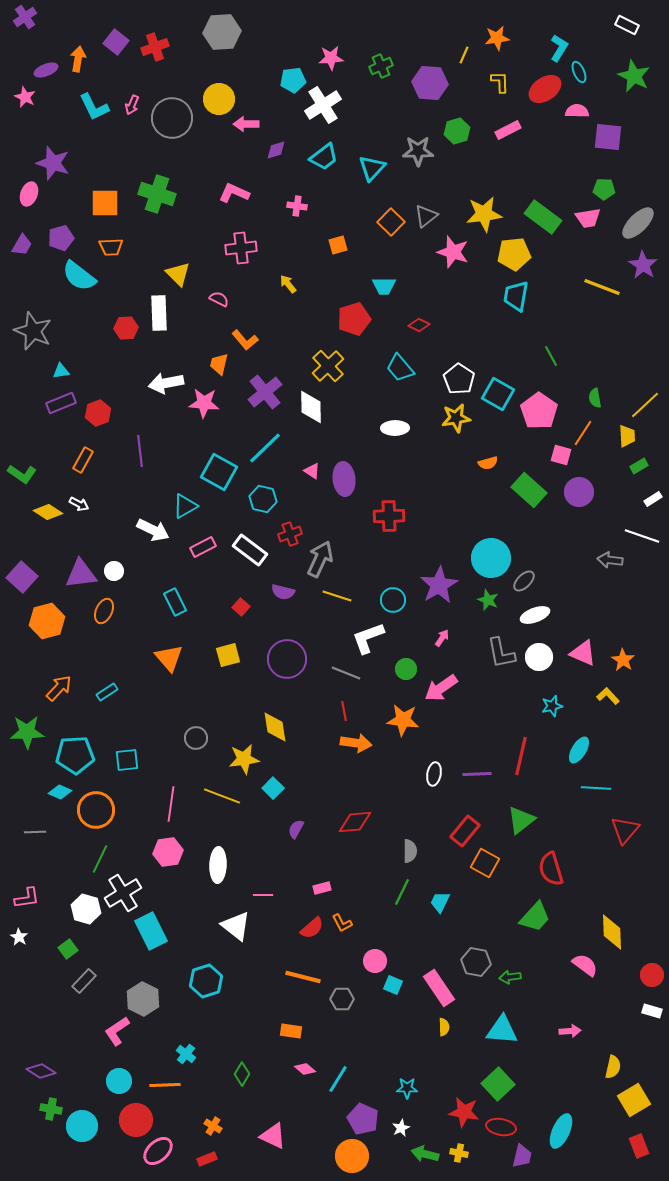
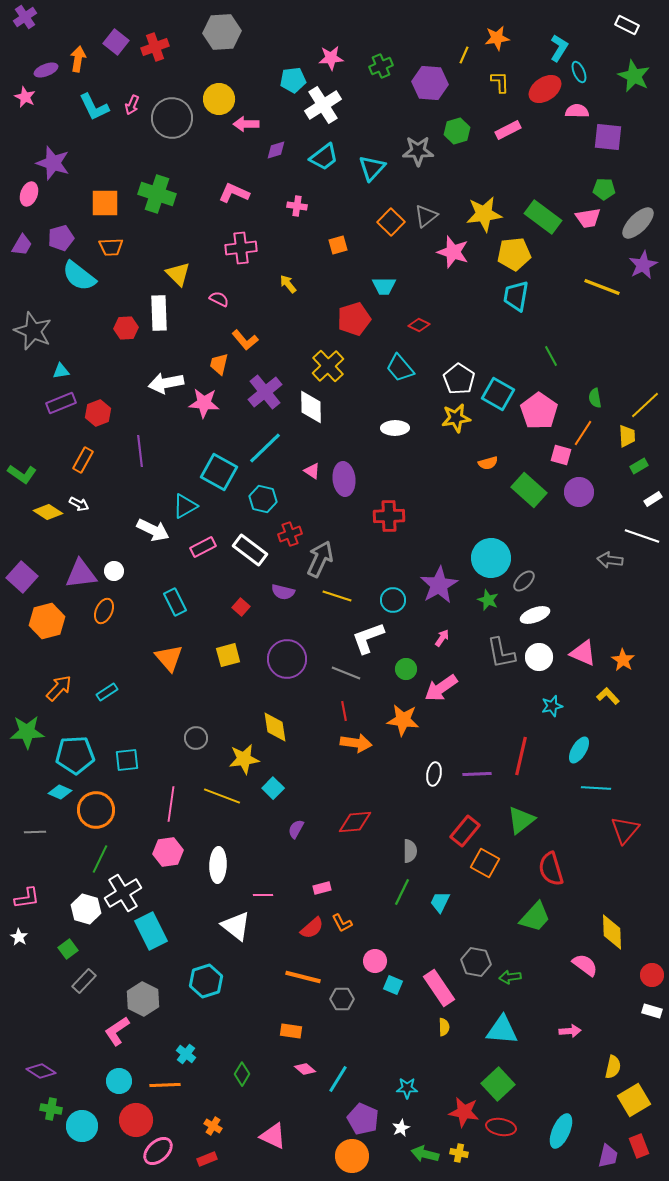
purple star at (643, 265): rotated 12 degrees clockwise
purple trapezoid at (522, 1156): moved 86 px right
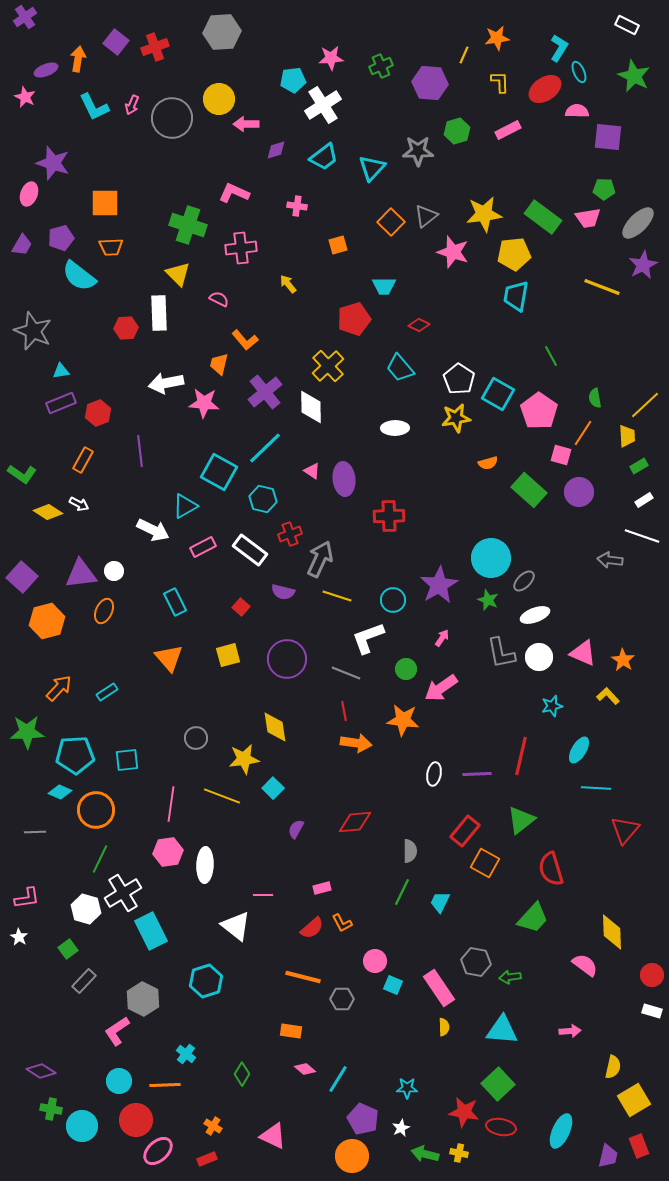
green cross at (157, 194): moved 31 px right, 31 px down
white rectangle at (653, 499): moved 9 px left, 1 px down
white ellipse at (218, 865): moved 13 px left
green trapezoid at (535, 917): moved 2 px left, 1 px down
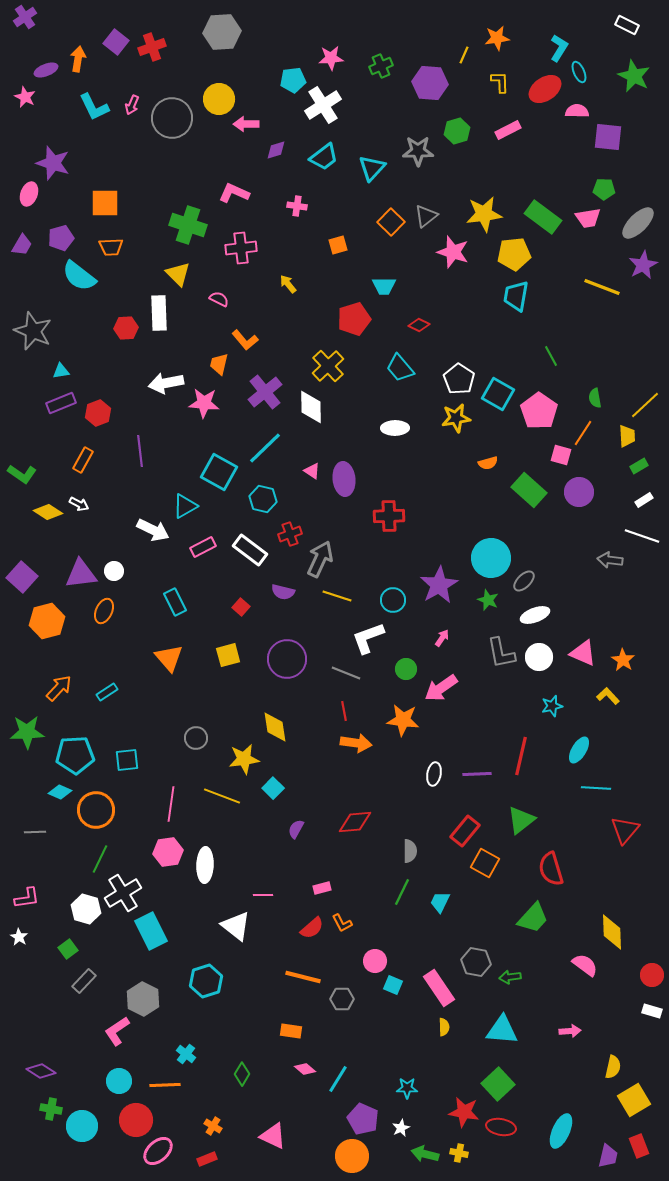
red cross at (155, 47): moved 3 px left
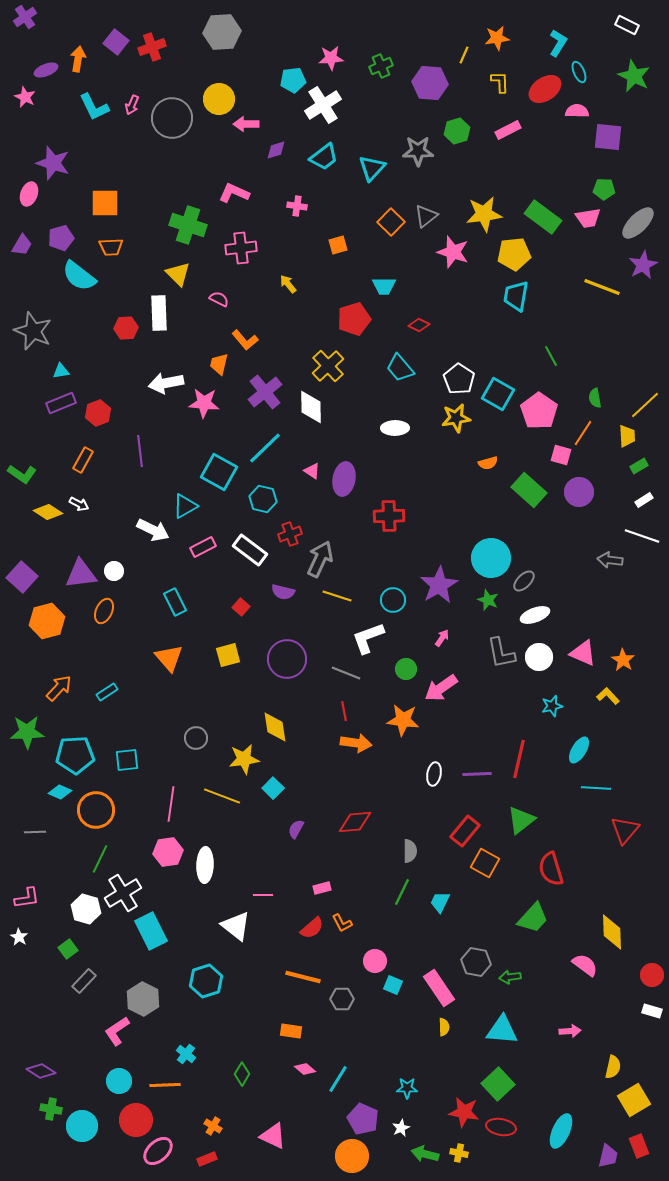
cyan L-shape at (559, 48): moved 1 px left, 5 px up
purple ellipse at (344, 479): rotated 16 degrees clockwise
red line at (521, 756): moved 2 px left, 3 px down
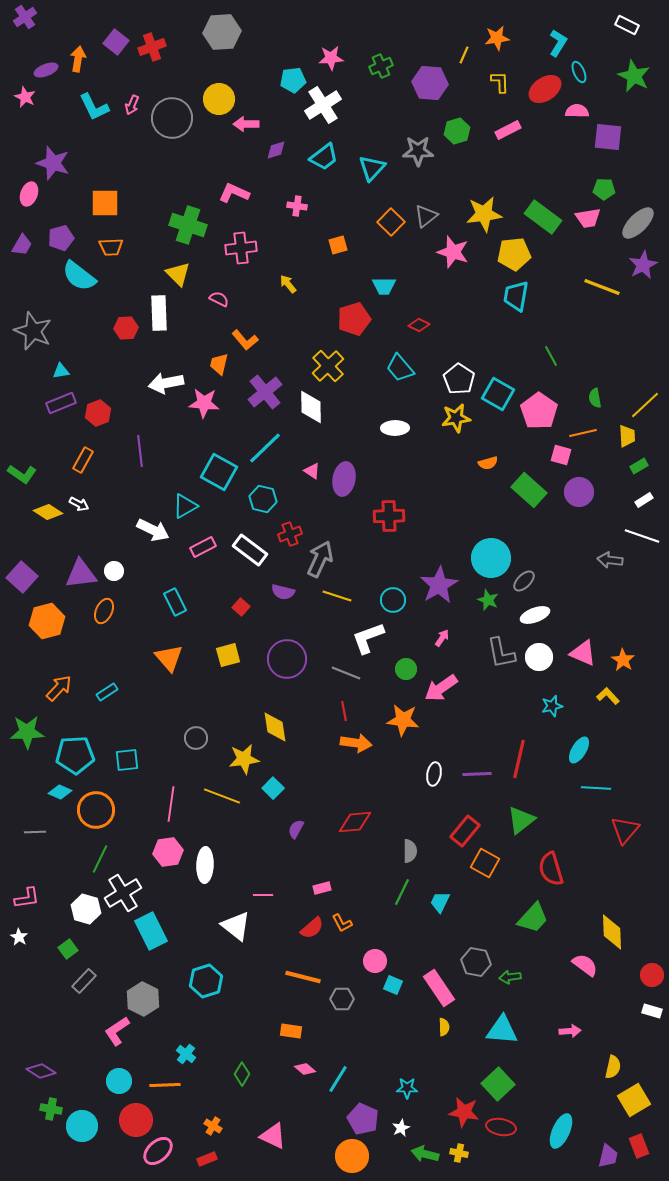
orange line at (583, 433): rotated 44 degrees clockwise
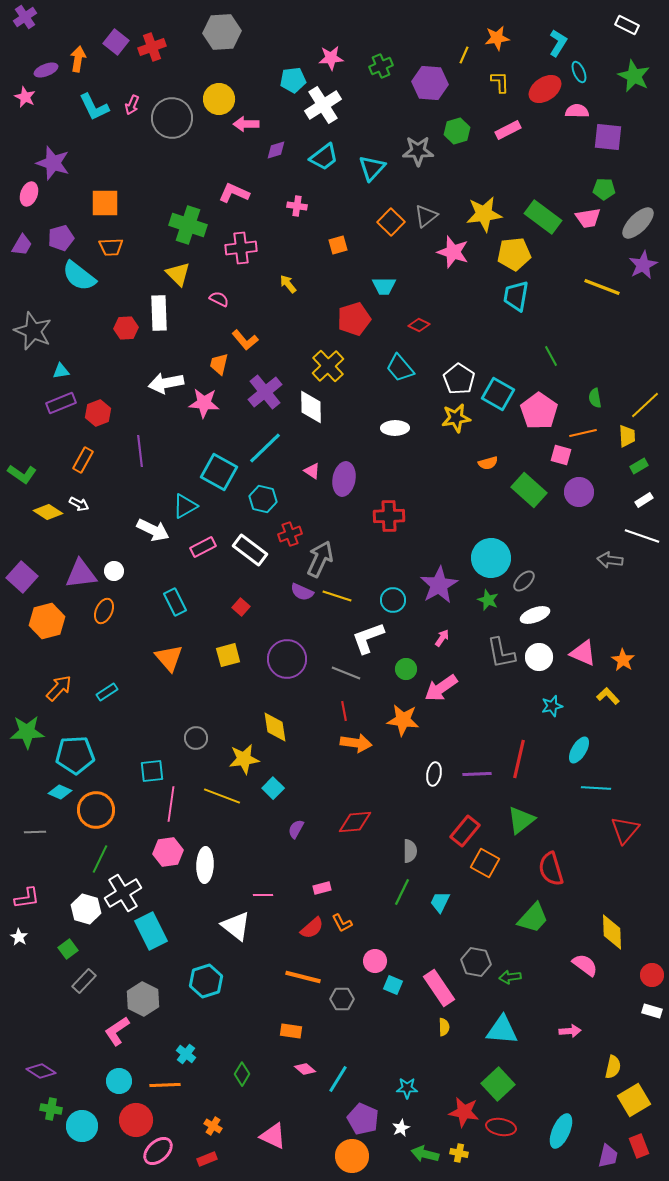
purple semicircle at (283, 592): moved 19 px right; rotated 10 degrees clockwise
cyan square at (127, 760): moved 25 px right, 11 px down
